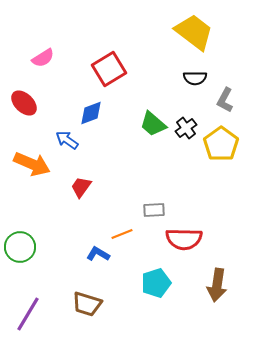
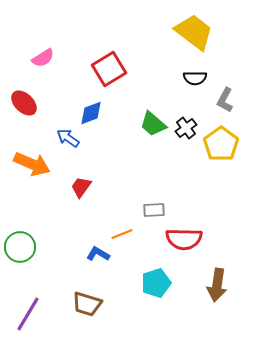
blue arrow: moved 1 px right, 2 px up
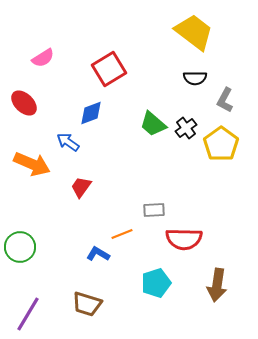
blue arrow: moved 4 px down
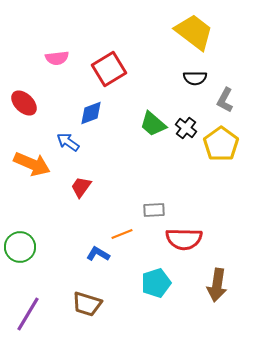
pink semicircle: moved 14 px right; rotated 25 degrees clockwise
black cross: rotated 15 degrees counterclockwise
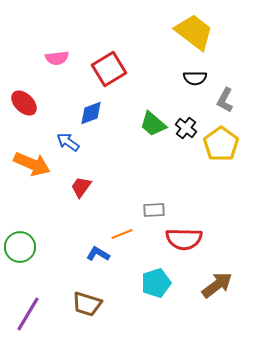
brown arrow: rotated 136 degrees counterclockwise
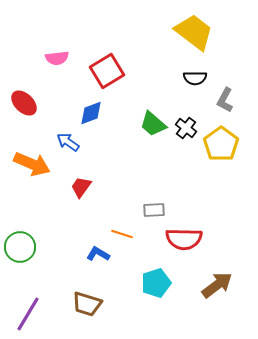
red square: moved 2 px left, 2 px down
orange line: rotated 40 degrees clockwise
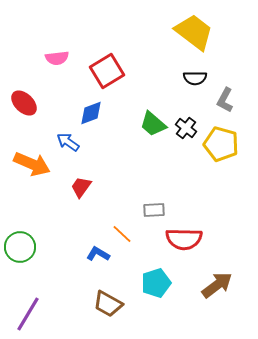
yellow pentagon: rotated 20 degrees counterclockwise
orange line: rotated 25 degrees clockwise
brown trapezoid: moved 21 px right; rotated 12 degrees clockwise
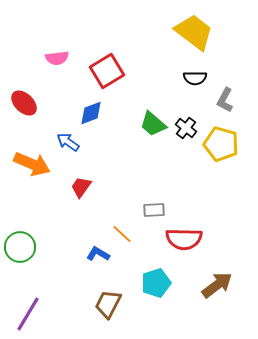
brown trapezoid: rotated 88 degrees clockwise
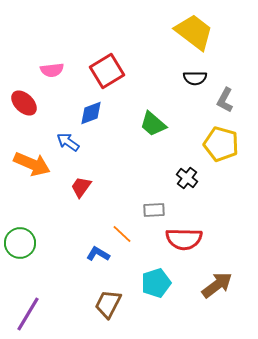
pink semicircle: moved 5 px left, 12 px down
black cross: moved 1 px right, 50 px down
green circle: moved 4 px up
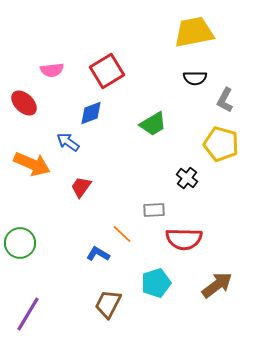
yellow trapezoid: rotated 48 degrees counterclockwise
green trapezoid: rotated 72 degrees counterclockwise
